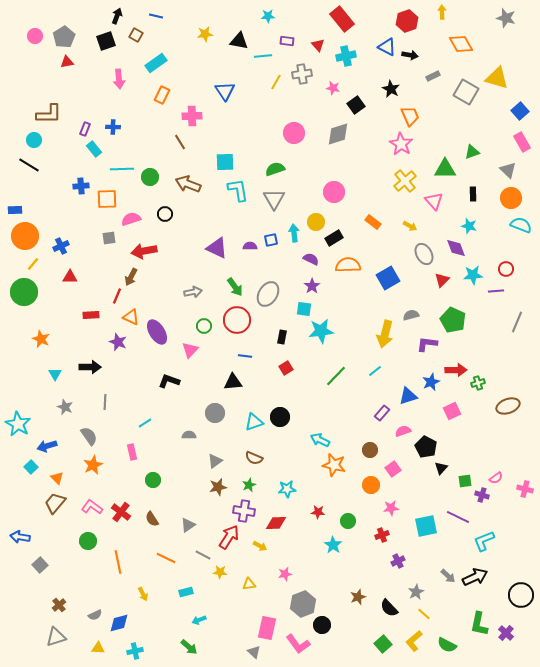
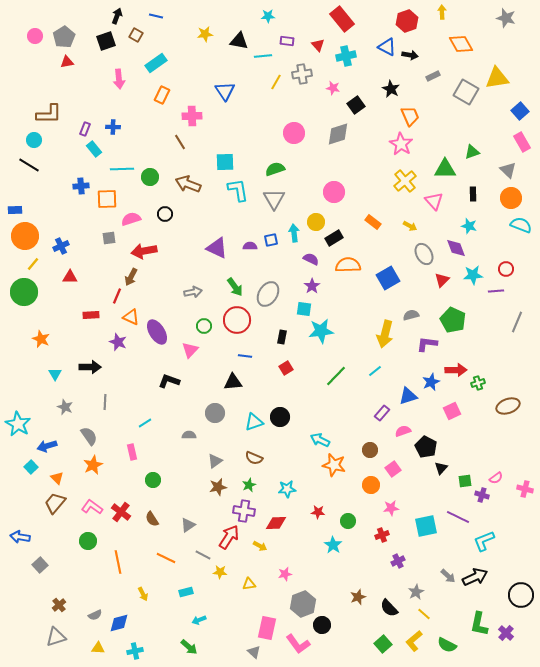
yellow triangle at (497, 78): rotated 25 degrees counterclockwise
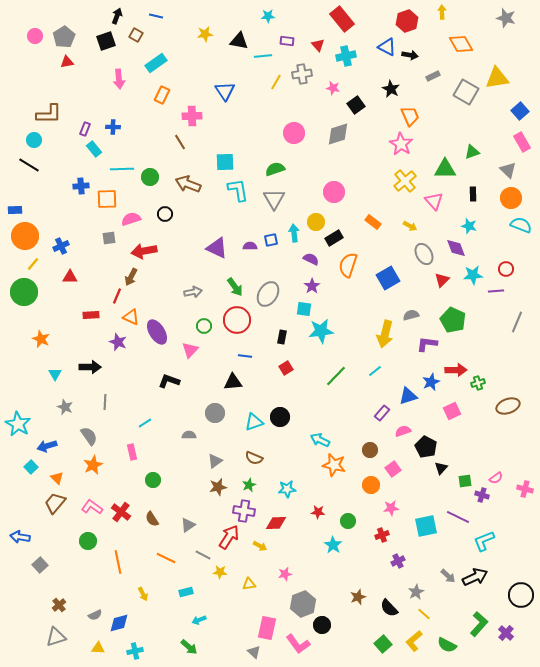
orange semicircle at (348, 265): rotated 70 degrees counterclockwise
green L-shape at (479, 624): rotated 150 degrees counterclockwise
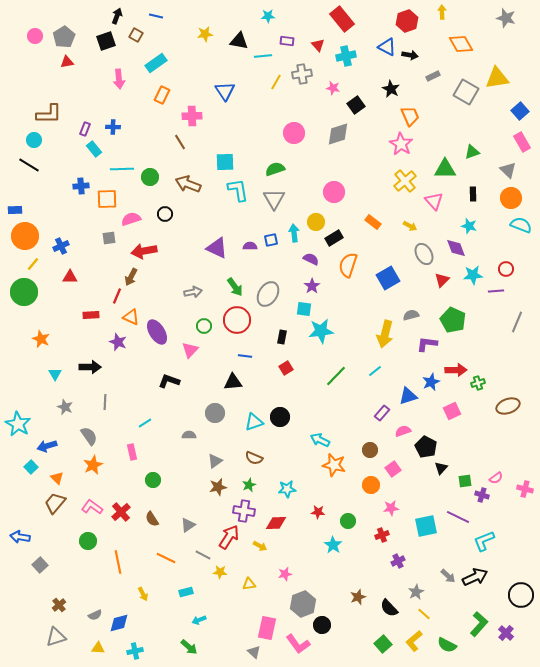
red cross at (121, 512): rotated 12 degrees clockwise
